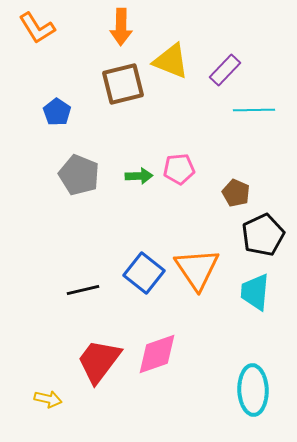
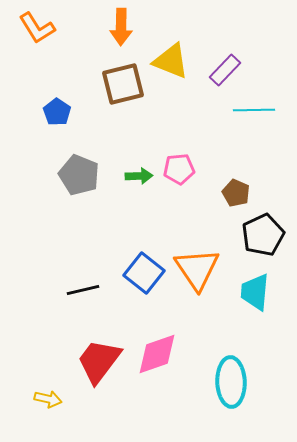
cyan ellipse: moved 22 px left, 8 px up
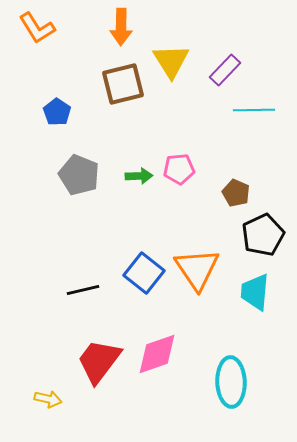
yellow triangle: rotated 36 degrees clockwise
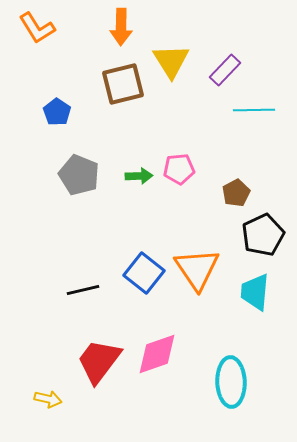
brown pentagon: rotated 20 degrees clockwise
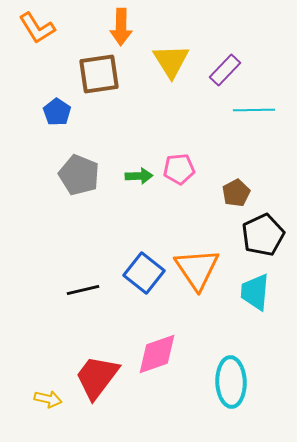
brown square: moved 24 px left, 10 px up; rotated 6 degrees clockwise
red trapezoid: moved 2 px left, 16 px down
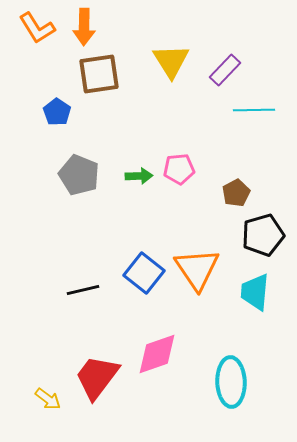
orange arrow: moved 37 px left
black pentagon: rotated 9 degrees clockwise
yellow arrow: rotated 24 degrees clockwise
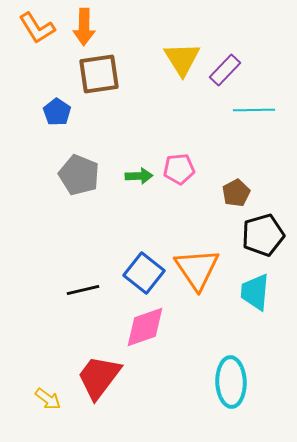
yellow triangle: moved 11 px right, 2 px up
pink diamond: moved 12 px left, 27 px up
red trapezoid: moved 2 px right
